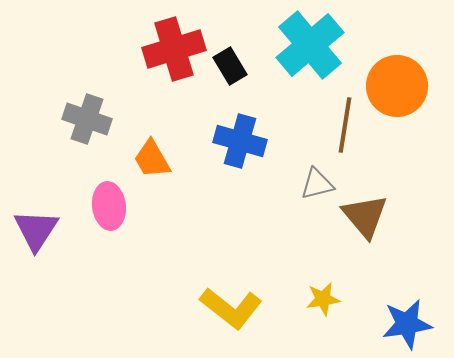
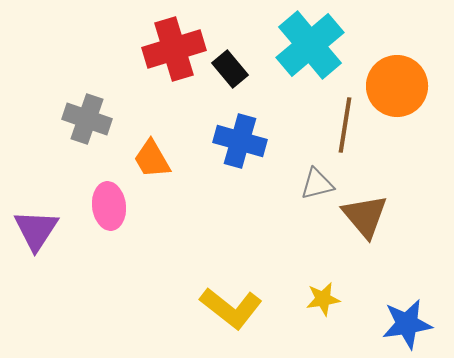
black rectangle: moved 3 px down; rotated 9 degrees counterclockwise
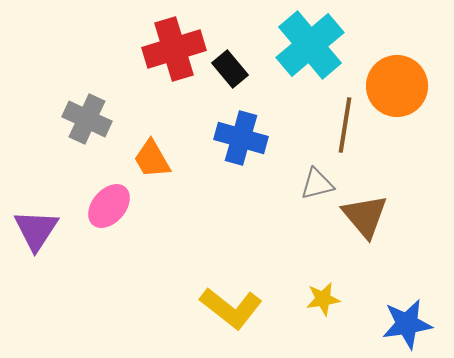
gray cross: rotated 6 degrees clockwise
blue cross: moved 1 px right, 3 px up
pink ellipse: rotated 48 degrees clockwise
